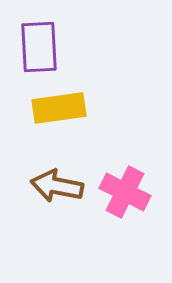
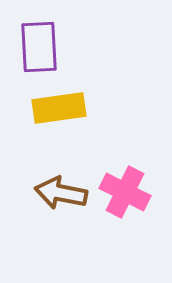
brown arrow: moved 4 px right, 7 px down
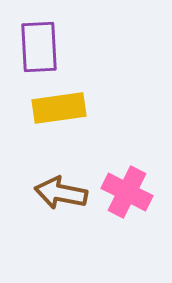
pink cross: moved 2 px right
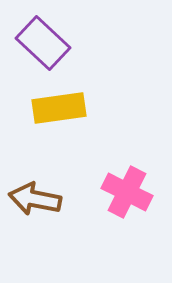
purple rectangle: moved 4 px right, 4 px up; rotated 44 degrees counterclockwise
brown arrow: moved 26 px left, 6 px down
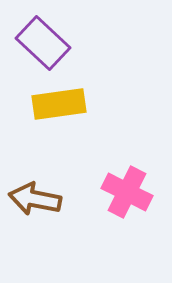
yellow rectangle: moved 4 px up
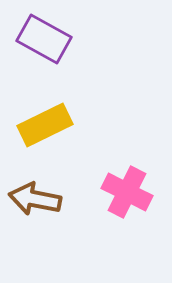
purple rectangle: moved 1 px right, 4 px up; rotated 14 degrees counterclockwise
yellow rectangle: moved 14 px left, 21 px down; rotated 18 degrees counterclockwise
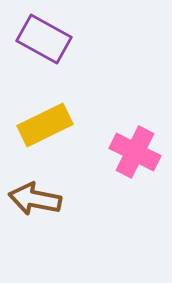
pink cross: moved 8 px right, 40 px up
